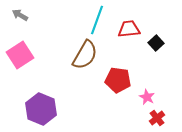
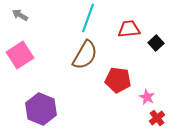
cyan line: moved 9 px left, 2 px up
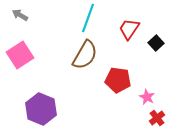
red trapezoid: rotated 50 degrees counterclockwise
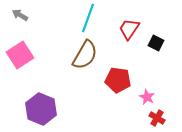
black square: rotated 21 degrees counterclockwise
red cross: rotated 21 degrees counterclockwise
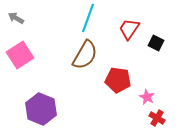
gray arrow: moved 4 px left, 3 px down
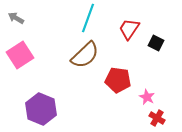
brown semicircle: rotated 16 degrees clockwise
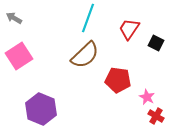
gray arrow: moved 2 px left
pink square: moved 1 px left, 1 px down
red cross: moved 1 px left, 2 px up
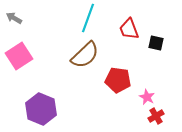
red trapezoid: rotated 55 degrees counterclockwise
black square: rotated 14 degrees counterclockwise
red cross: rotated 28 degrees clockwise
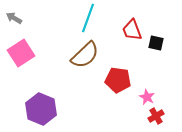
red trapezoid: moved 3 px right, 1 px down
pink square: moved 2 px right, 3 px up
